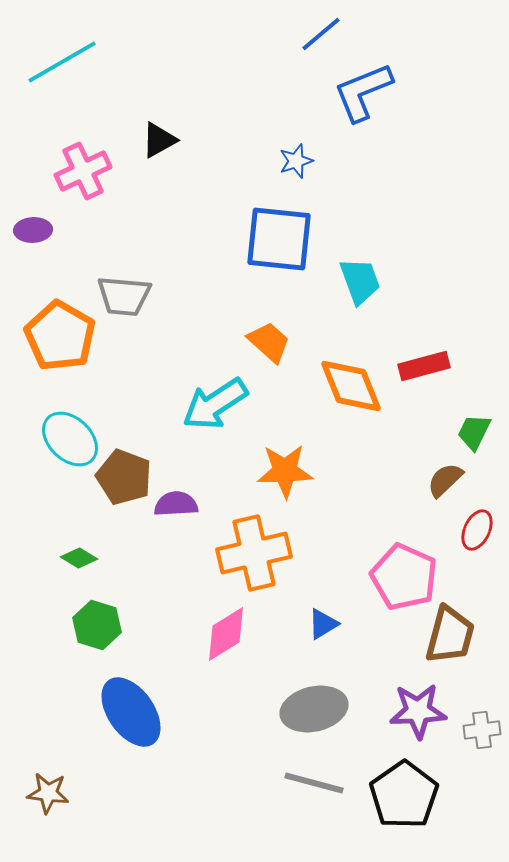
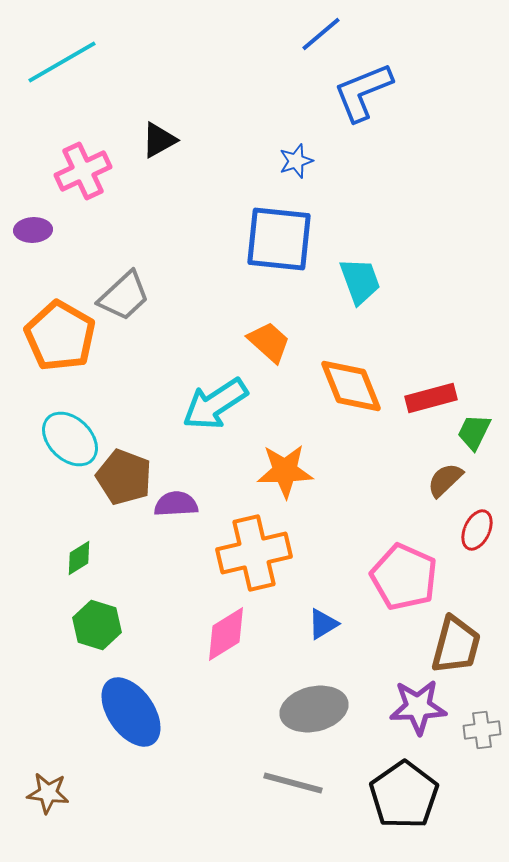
gray trapezoid: rotated 48 degrees counterclockwise
red rectangle: moved 7 px right, 32 px down
green diamond: rotated 63 degrees counterclockwise
brown trapezoid: moved 6 px right, 10 px down
purple star: moved 4 px up
gray line: moved 21 px left
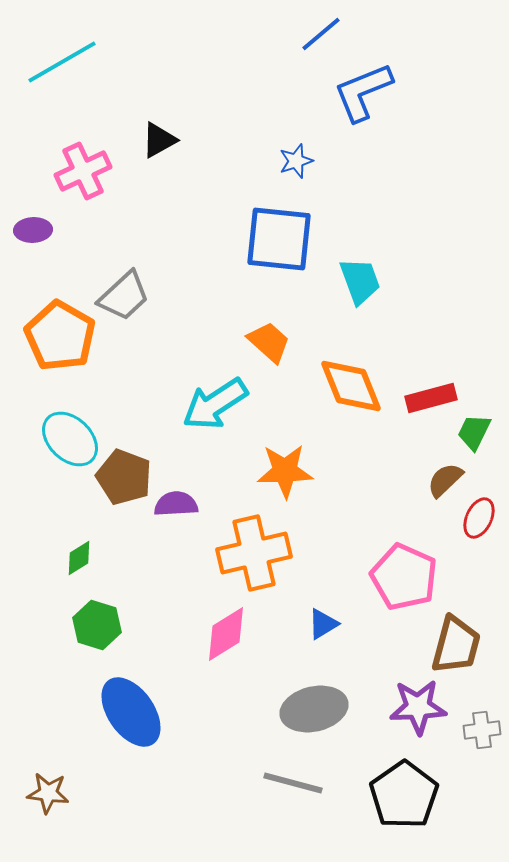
red ellipse: moved 2 px right, 12 px up
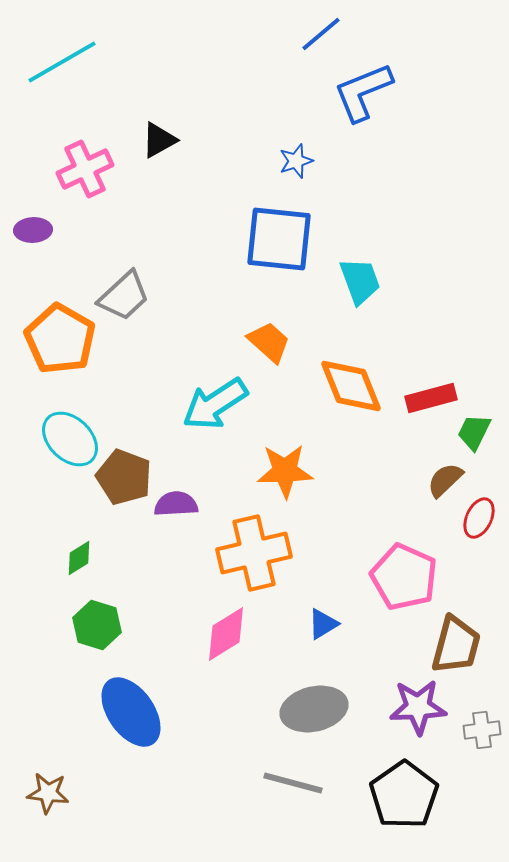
pink cross: moved 2 px right, 2 px up
orange pentagon: moved 3 px down
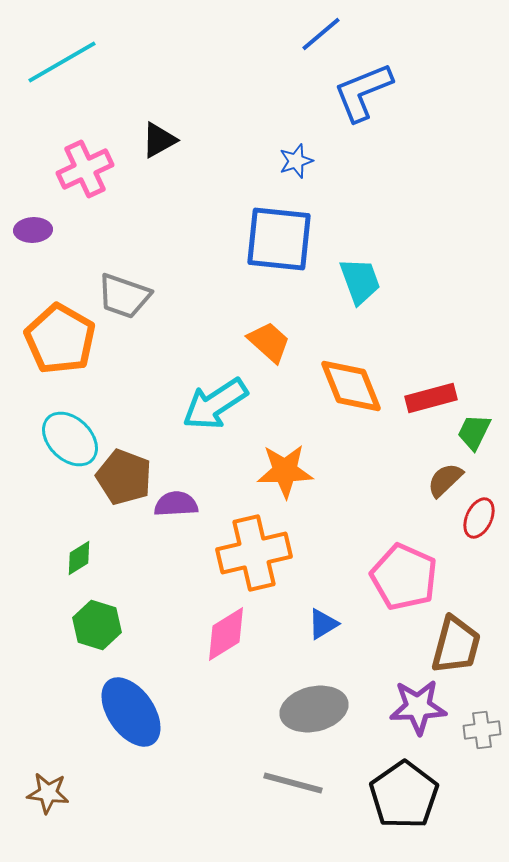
gray trapezoid: rotated 62 degrees clockwise
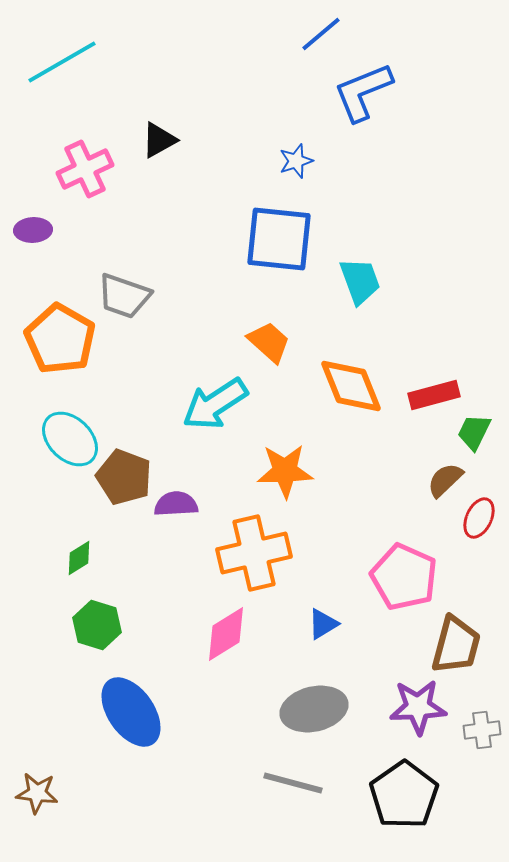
red rectangle: moved 3 px right, 3 px up
brown star: moved 11 px left
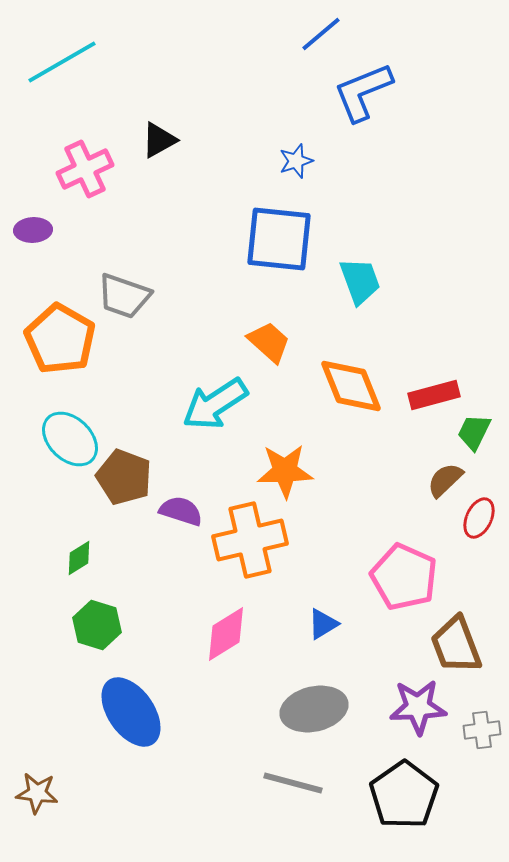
purple semicircle: moved 5 px right, 7 px down; rotated 21 degrees clockwise
orange cross: moved 4 px left, 13 px up
brown trapezoid: rotated 144 degrees clockwise
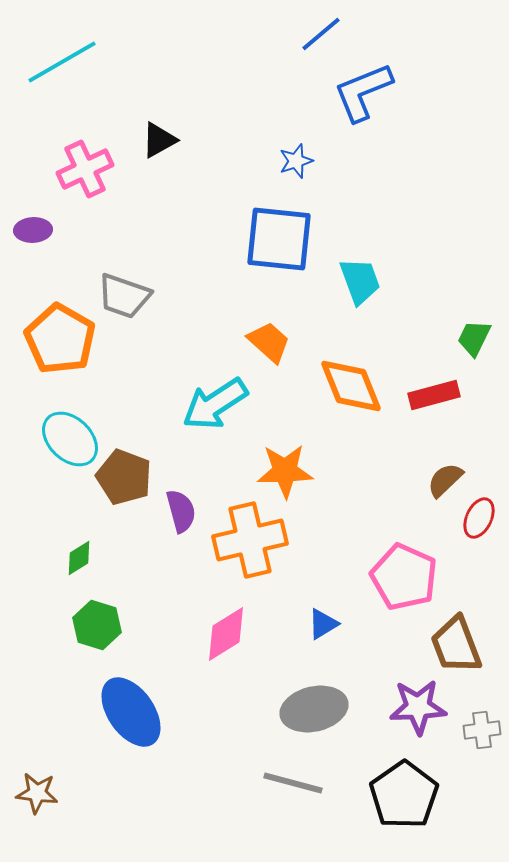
green trapezoid: moved 94 px up
purple semicircle: rotated 57 degrees clockwise
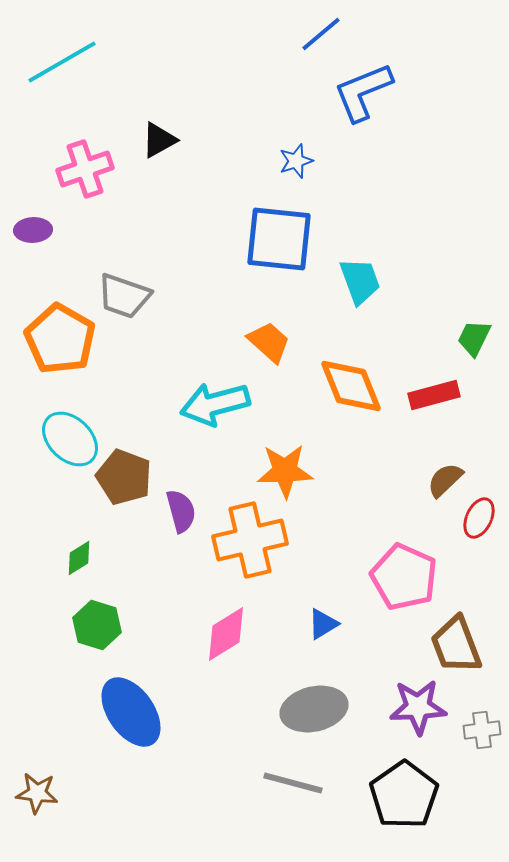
pink cross: rotated 6 degrees clockwise
cyan arrow: rotated 18 degrees clockwise
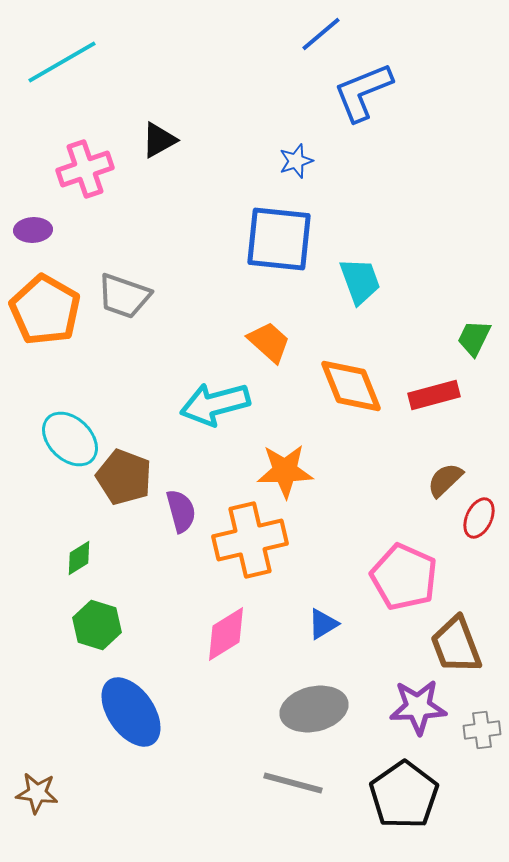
orange pentagon: moved 15 px left, 29 px up
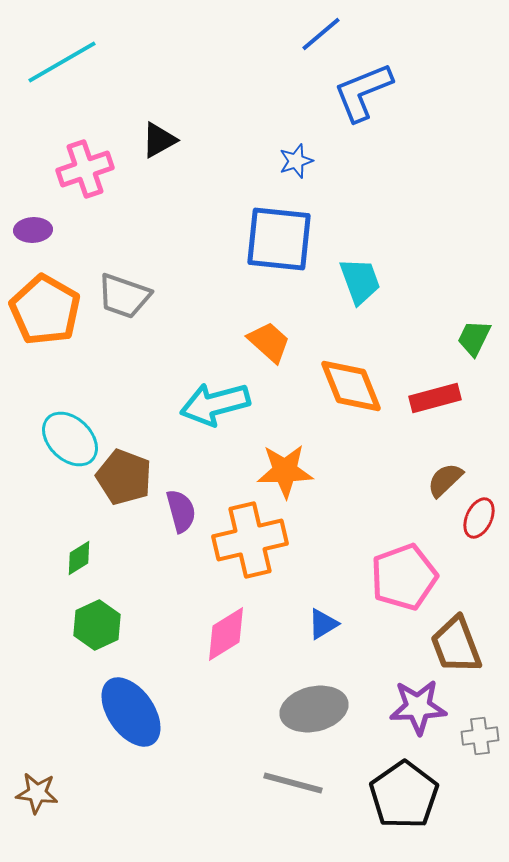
red rectangle: moved 1 px right, 3 px down
pink pentagon: rotated 28 degrees clockwise
green hexagon: rotated 18 degrees clockwise
gray cross: moved 2 px left, 6 px down
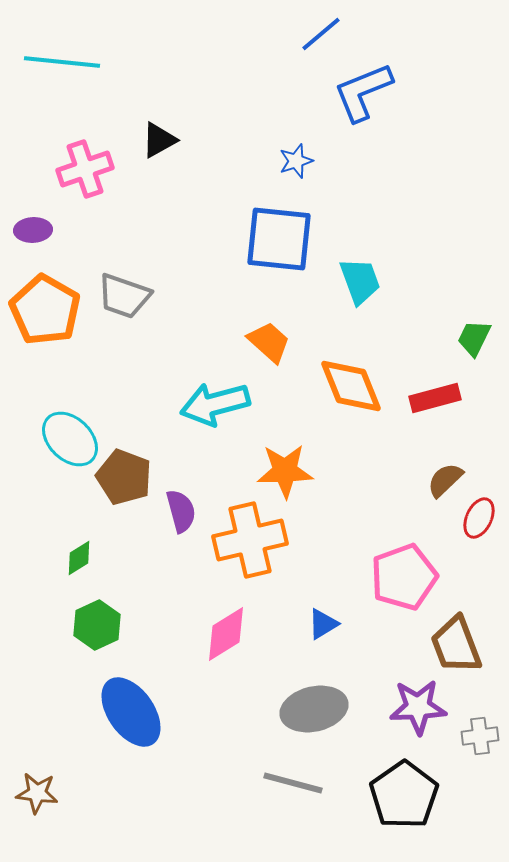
cyan line: rotated 36 degrees clockwise
